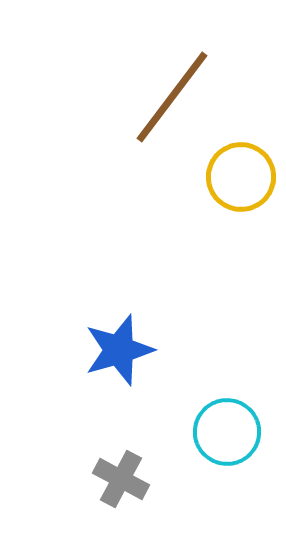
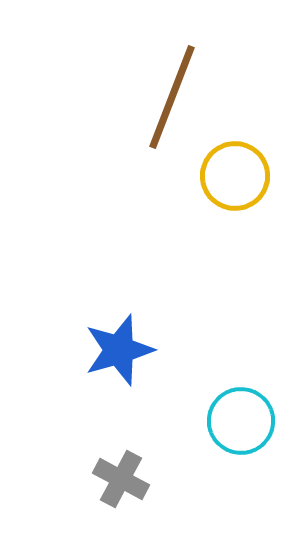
brown line: rotated 16 degrees counterclockwise
yellow circle: moved 6 px left, 1 px up
cyan circle: moved 14 px right, 11 px up
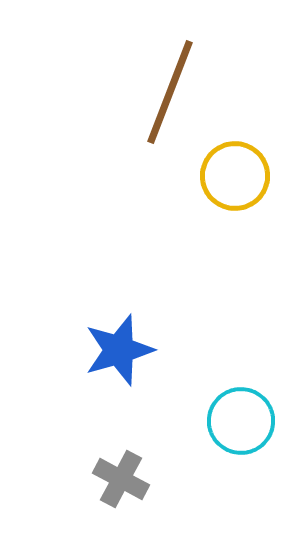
brown line: moved 2 px left, 5 px up
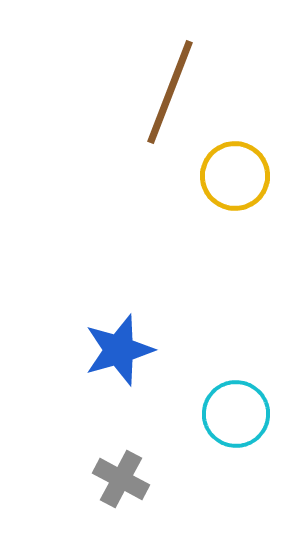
cyan circle: moved 5 px left, 7 px up
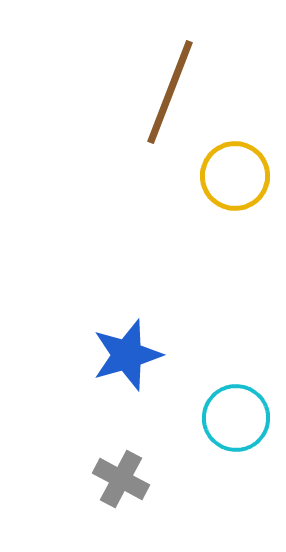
blue star: moved 8 px right, 5 px down
cyan circle: moved 4 px down
